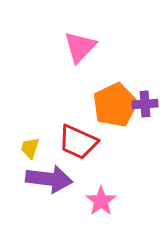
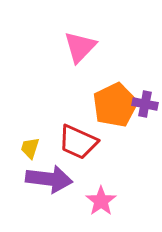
purple cross: rotated 15 degrees clockwise
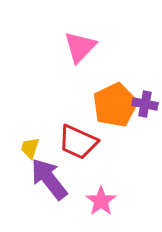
purple arrow: rotated 135 degrees counterclockwise
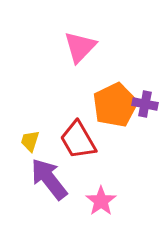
red trapezoid: moved 2 px up; rotated 36 degrees clockwise
yellow trapezoid: moved 7 px up
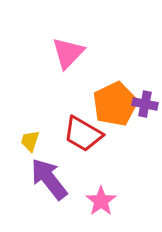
pink triangle: moved 12 px left, 6 px down
orange pentagon: moved 1 px up
red trapezoid: moved 5 px right, 6 px up; rotated 30 degrees counterclockwise
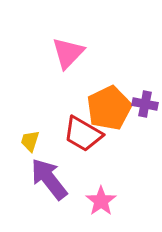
orange pentagon: moved 6 px left, 4 px down
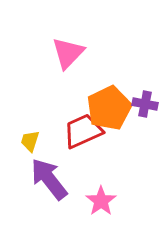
red trapezoid: moved 3 px up; rotated 126 degrees clockwise
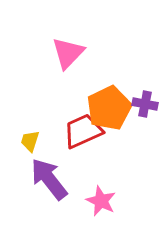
pink star: rotated 12 degrees counterclockwise
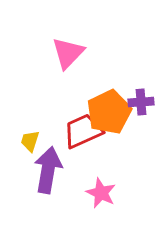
purple cross: moved 4 px left, 2 px up; rotated 15 degrees counterclockwise
orange pentagon: moved 4 px down
purple arrow: moved 1 px left, 9 px up; rotated 48 degrees clockwise
pink star: moved 8 px up
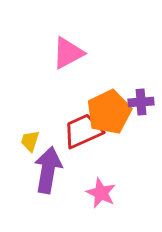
pink triangle: rotated 18 degrees clockwise
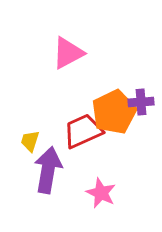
orange pentagon: moved 5 px right
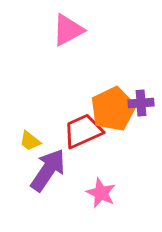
pink triangle: moved 23 px up
purple cross: moved 1 px down
orange pentagon: moved 1 px left, 3 px up
yellow trapezoid: rotated 70 degrees counterclockwise
purple arrow: rotated 24 degrees clockwise
